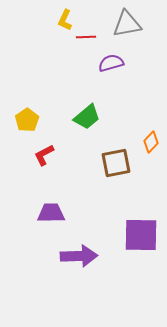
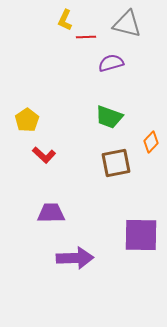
gray triangle: rotated 24 degrees clockwise
green trapezoid: moved 22 px right; rotated 60 degrees clockwise
red L-shape: rotated 110 degrees counterclockwise
purple arrow: moved 4 px left, 2 px down
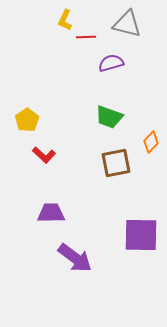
purple arrow: rotated 39 degrees clockwise
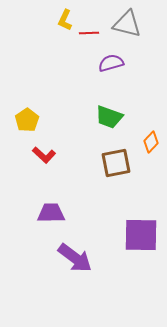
red line: moved 3 px right, 4 px up
